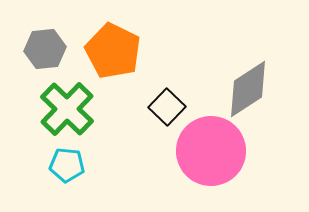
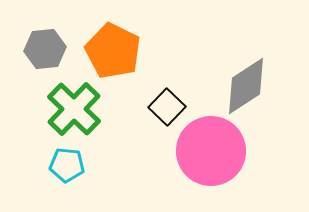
gray diamond: moved 2 px left, 3 px up
green cross: moved 7 px right
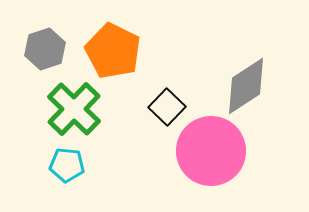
gray hexagon: rotated 12 degrees counterclockwise
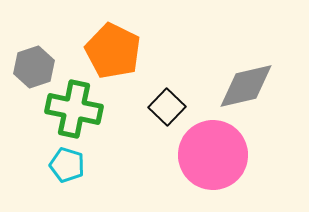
gray hexagon: moved 11 px left, 18 px down
gray diamond: rotated 20 degrees clockwise
green cross: rotated 32 degrees counterclockwise
pink circle: moved 2 px right, 4 px down
cyan pentagon: rotated 12 degrees clockwise
